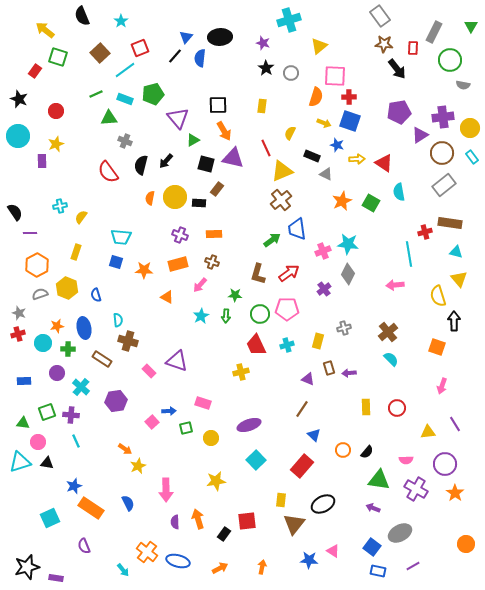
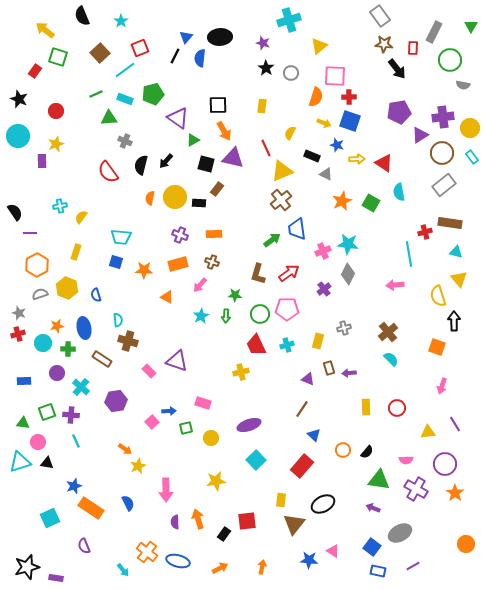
black line at (175, 56): rotated 14 degrees counterclockwise
purple triangle at (178, 118): rotated 15 degrees counterclockwise
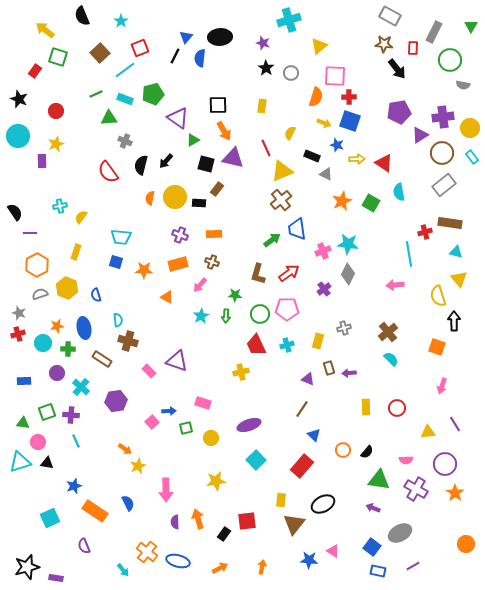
gray rectangle at (380, 16): moved 10 px right; rotated 25 degrees counterclockwise
orange rectangle at (91, 508): moved 4 px right, 3 px down
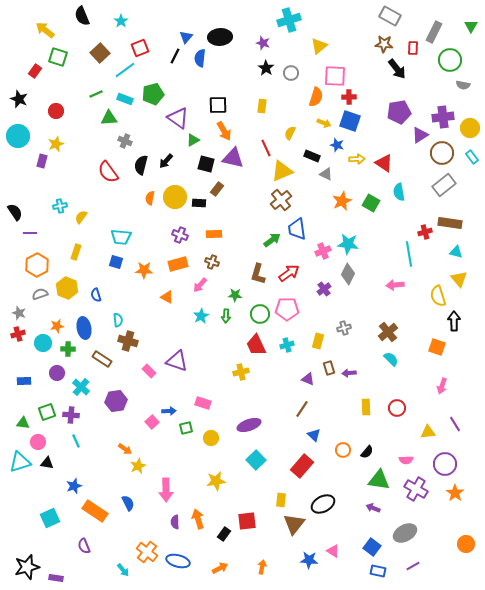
purple rectangle at (42, 161): rotated 16 degrees clockwise
gray ellipse at (400, 533): moved 5 px right
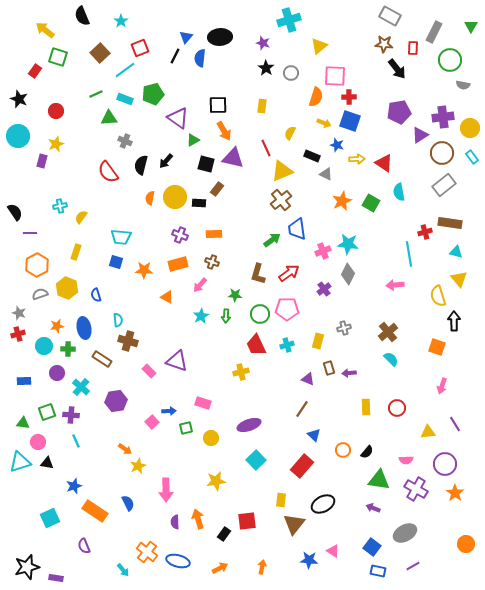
cyan circle at (43, 343): moved 1 px right, 3 px down
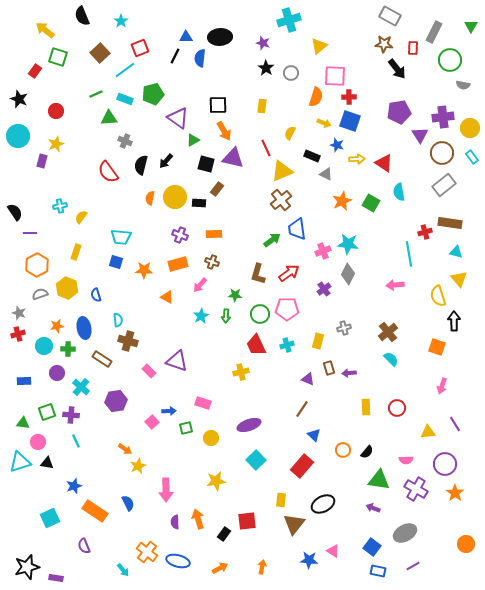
blue triangle at (186, 37): rotated 48 degrees clockwise
purple triangle at (420, 135): rotated 30 degrees counterclockwise
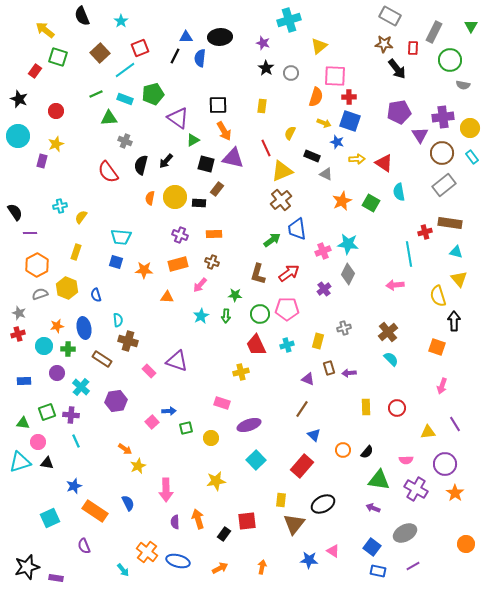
blue star at (337, 145): moved 3 px up
orange triangle at (167, 297): rotated 24 degrees counterclockwise
pink rectangle at (203, 403): moved 19 px right
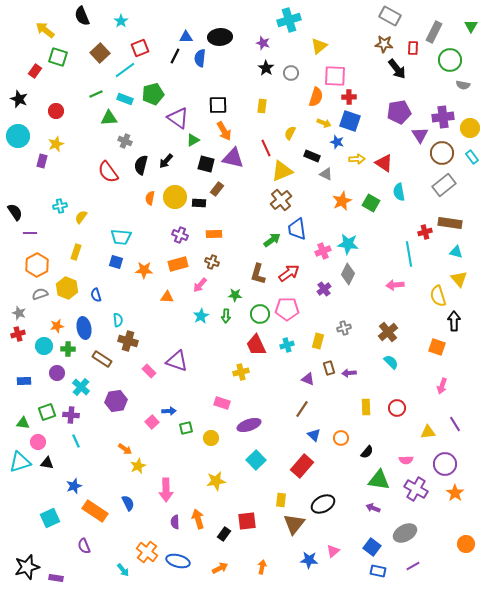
cyan semicircle at (391, 359): moved 3 px down
orange circle at (343, 450): moved 2 px left, 12 px up
pink triangle at (333, 551): rotated 48 degrees clockwise
